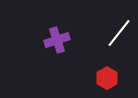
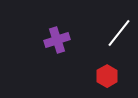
red hexagon: moved 2 px up
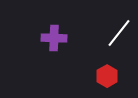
purple cross: moved 3 px left, 2 px up; rotated 20 degrees clockwise
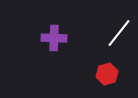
red hexagon: moved 2 px up; rotated 15 degrees clockwise
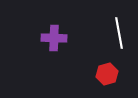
white line: rotated 48 degrees counterclockwise
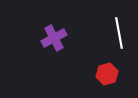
purple cross: rotated 30 degrees counterclockwise
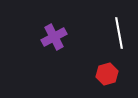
purple cross: moved 1 px up
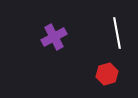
white line: moved 2 px left
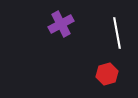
purple cross: moved 7 px right, 13 px up
